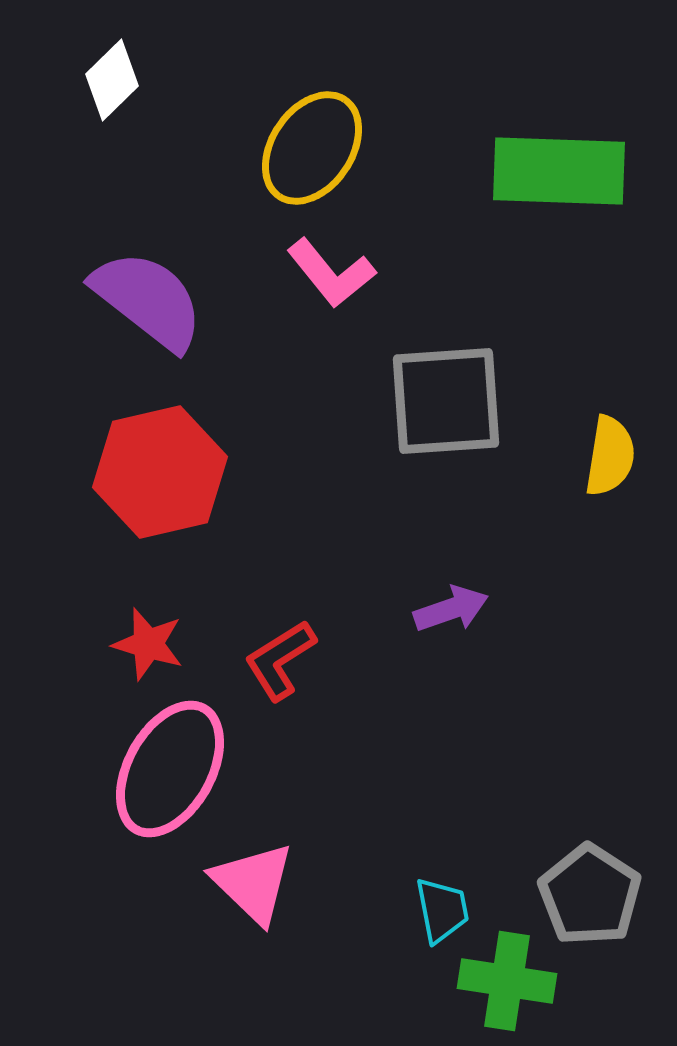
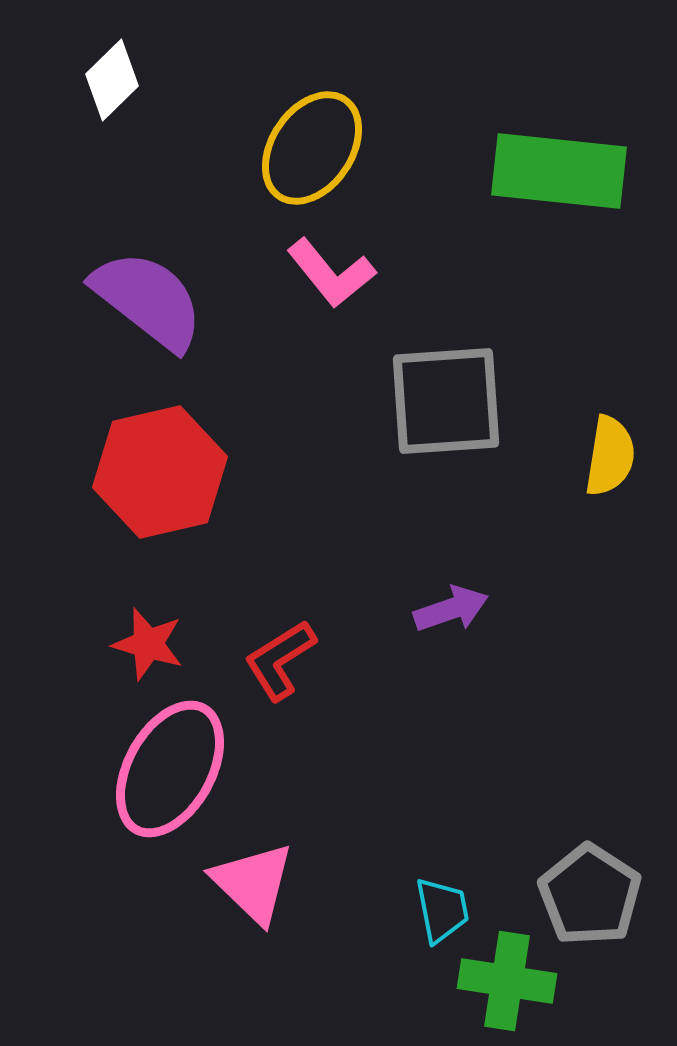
green rectangle: rotated 4 degrees clockwise
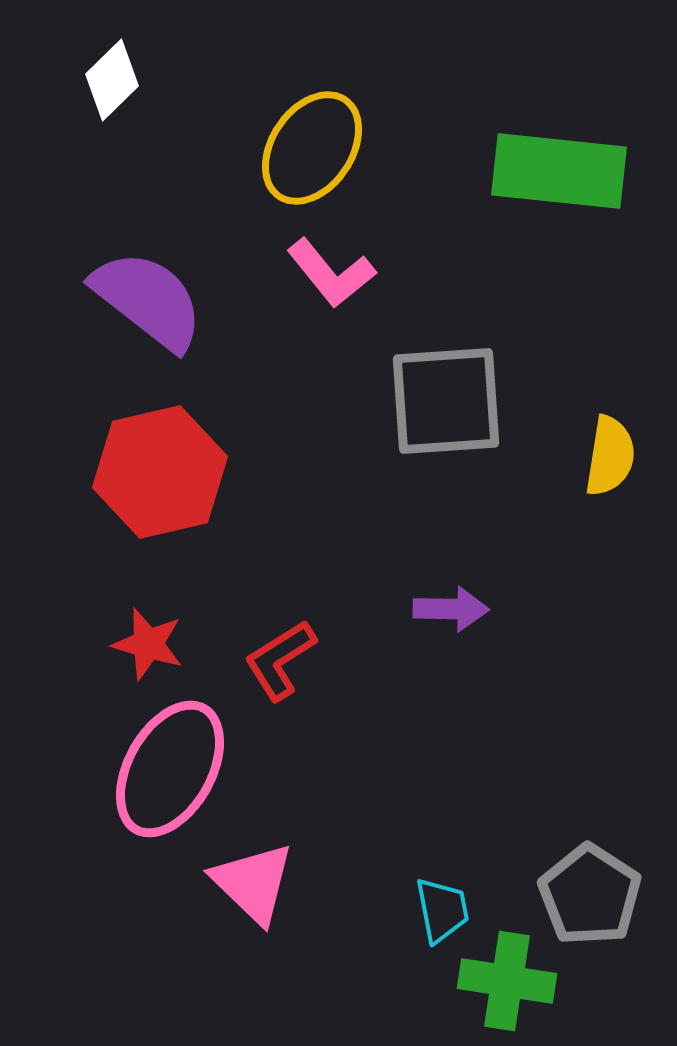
purple arrow: rotated 20 degrees clockwise
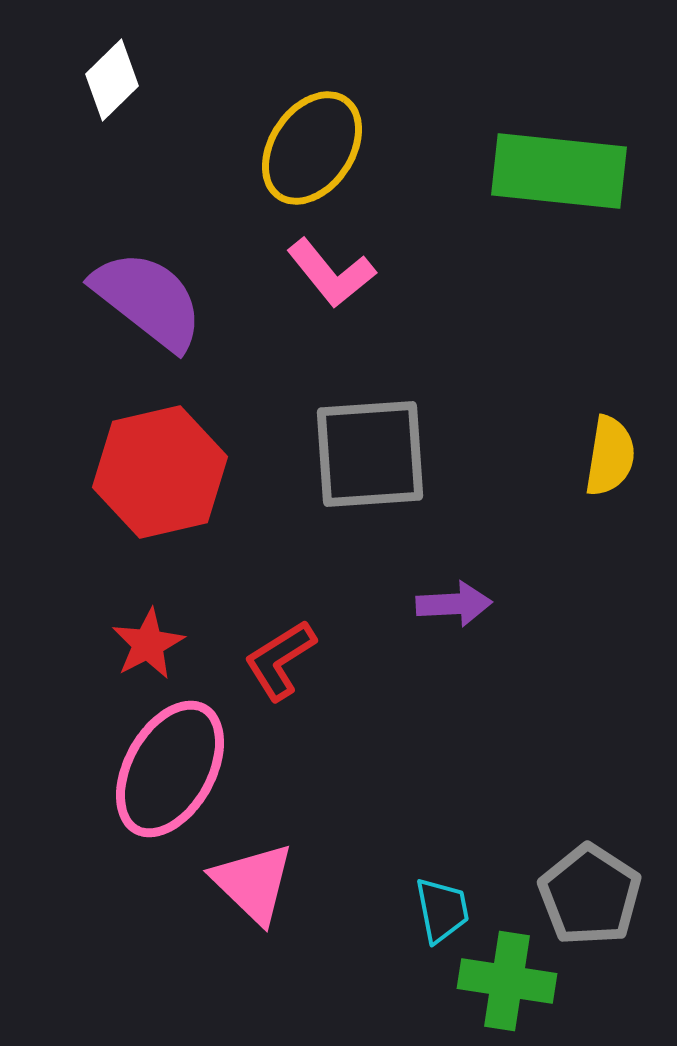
gray square: moved 76 px left, 53 px down
purple arrow: moved 3 px right, 5 px up; rotated 4 degrees counterclockwise
red star: rotated 28 degrees clockwise
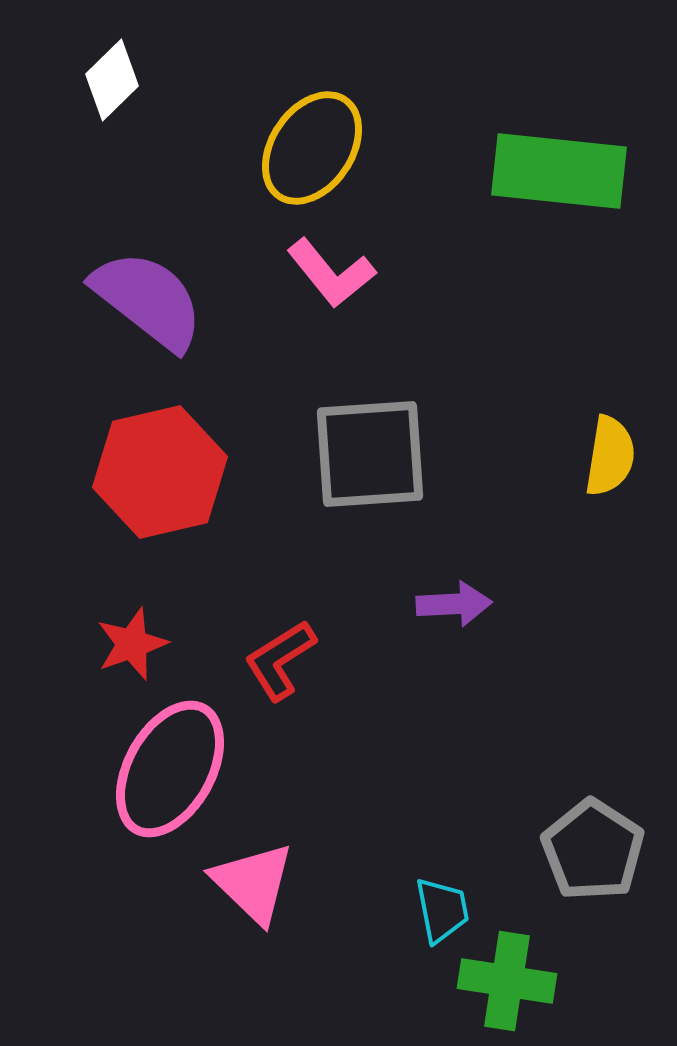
red star: moved 16 px left; rotated 8 degrees clockwise
gray pentagon: moved 3 px right, 45 px up
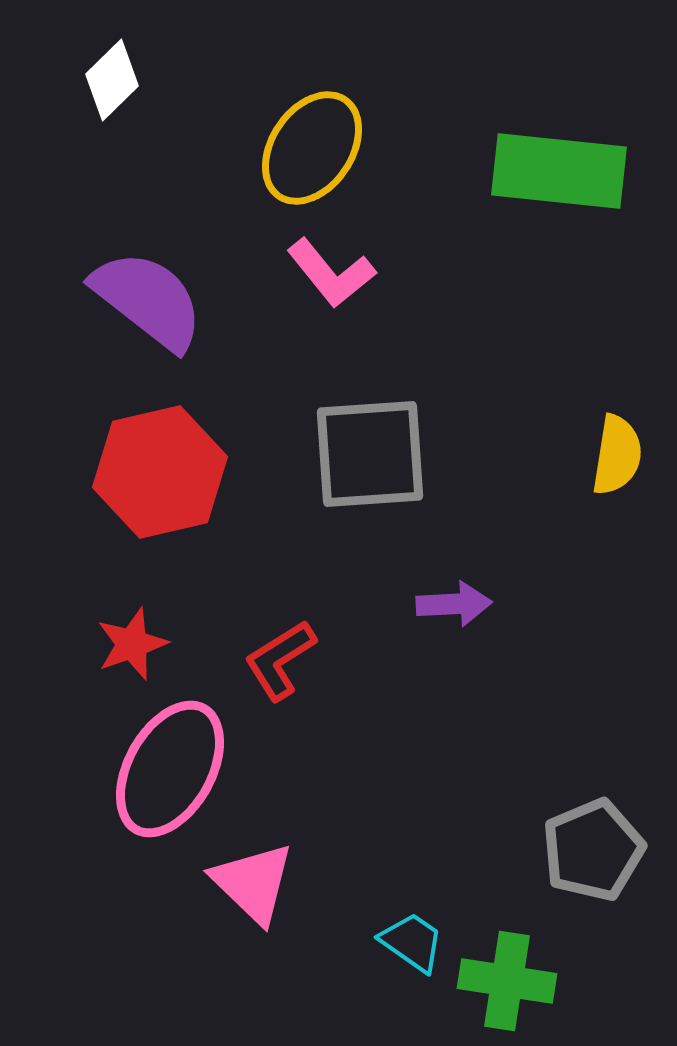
yellow semicircle: moved 7 px right, 1 px up
gray pentagon: rotated 16 degrees clockwise
cyan trapezoid: moved 30 px left, 32 px down; rotated 44 degrees counterclockwise
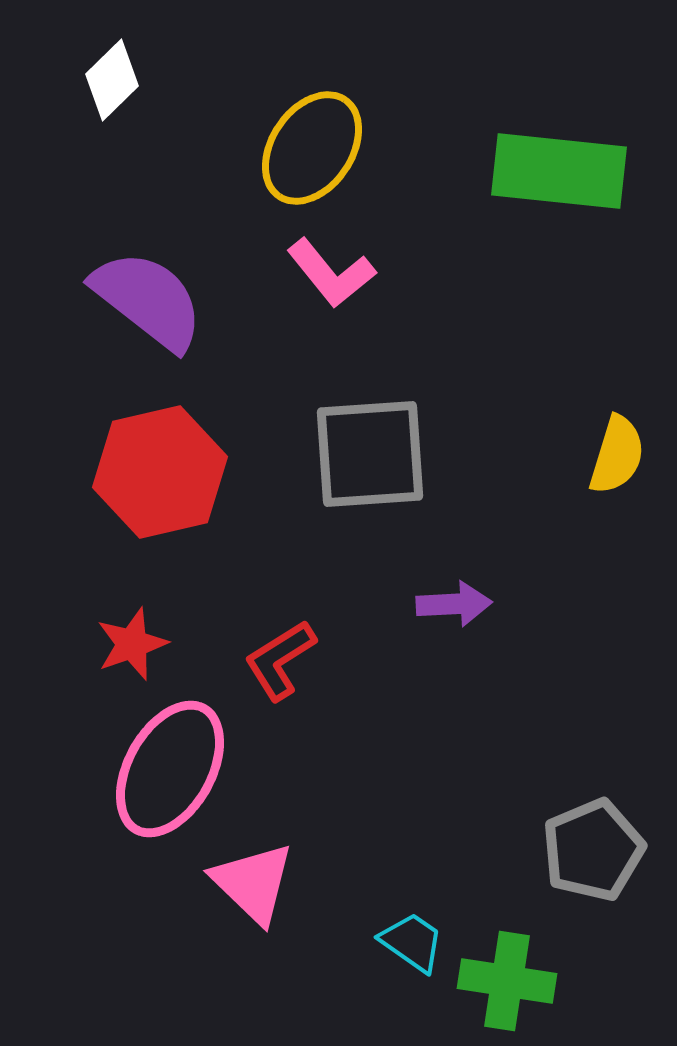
yellow semicircle: rotated 8 degrees clockwise
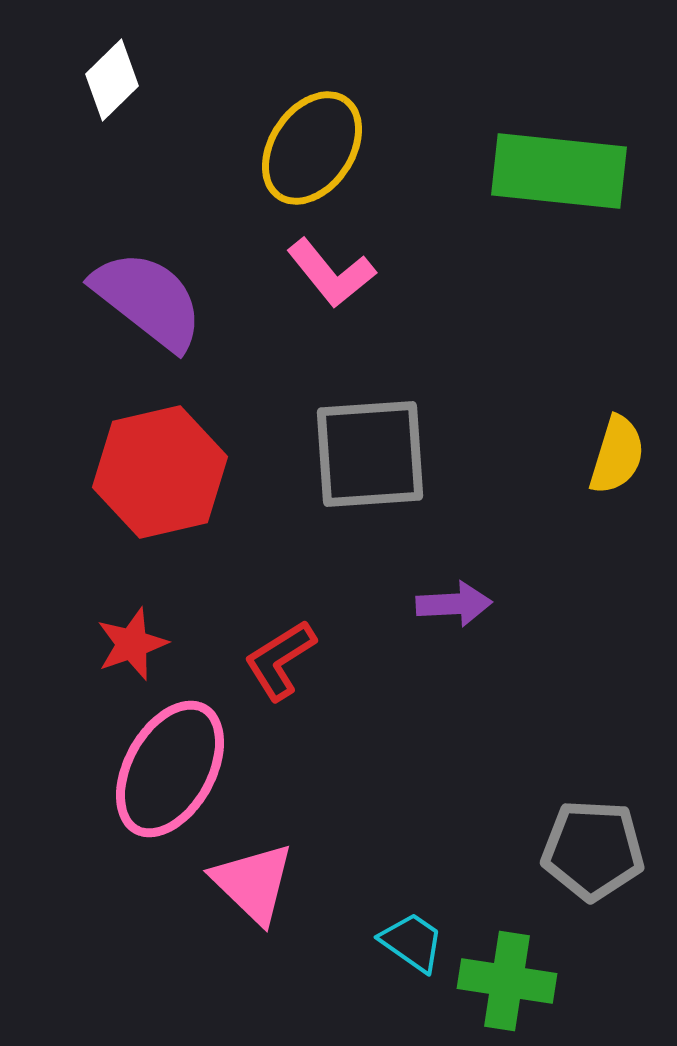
gray pentagon: rotated 26 degrees clockwise
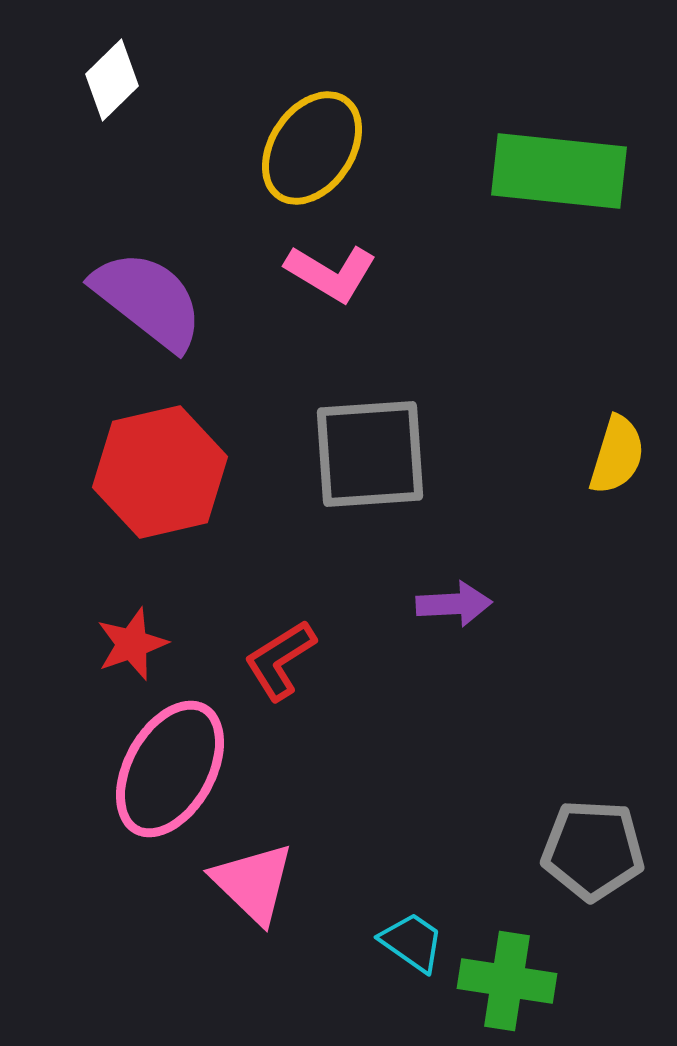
pink L-shape: rotated 20 degrees counterclockwise
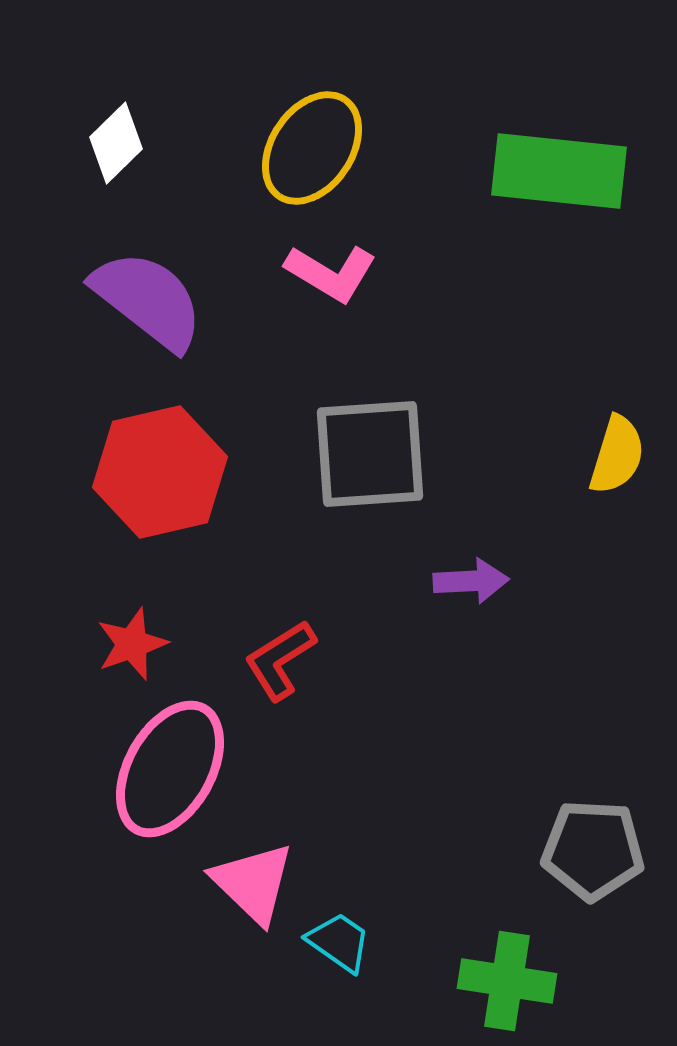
white diamond: moved 4 px right, 63 px down
purple arrow: moved 17 px right, 23 px up
cyan trapezoid: moved 73 px left
